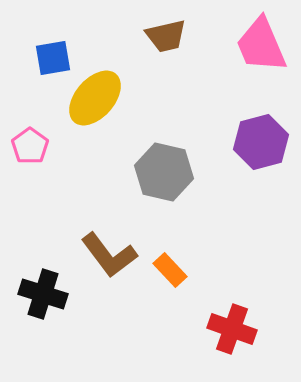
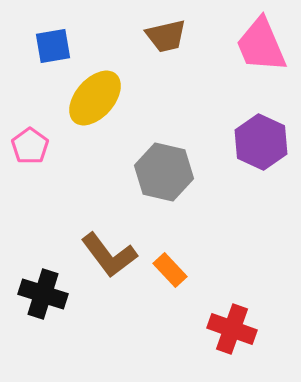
blue square: moved 12 px up
purple hexagon: rotated 20 degrees counterclockwise
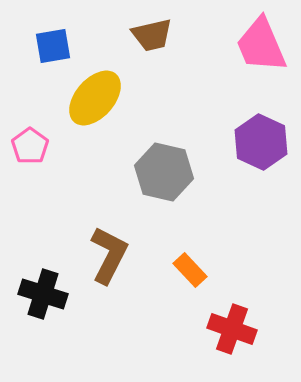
brown trapezoid: moved 14 px left, 1 px up
brown L-shape: rotated 116 degrees counterclockwise
orange rectangle: moved 20 px right
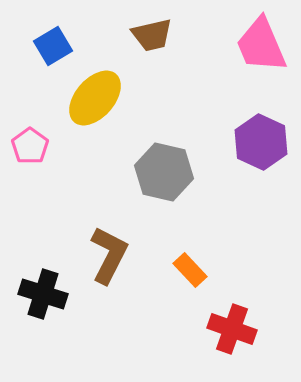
blue square: rotated 21 degrees counterclockwise
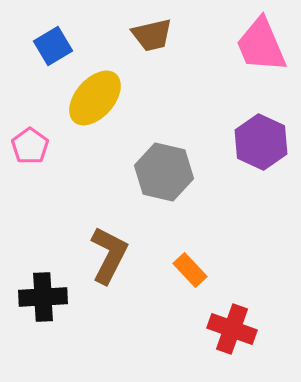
black cross: moved 3 px down; rotated 21 degrees counterclockwise
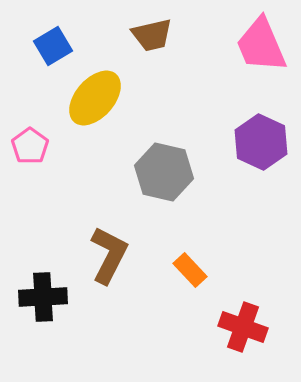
red cross: moved 11 px right, 2 px up
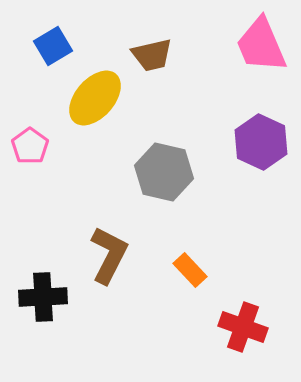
brown trapezoid: moved 20 px down
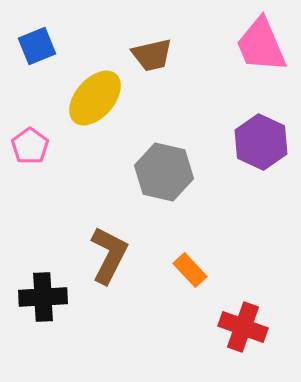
blue square: moved 16 px left; rotated 9 degrees clockwise
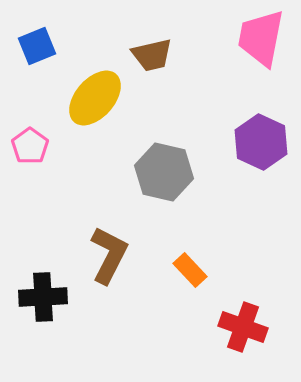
pink trapezoid: moved 7 px up; rotated 34 degrees clockwise
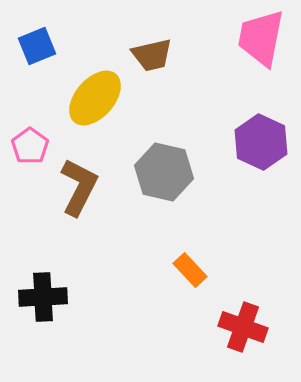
brown L-shape: moved 30 px left, 68 px up
